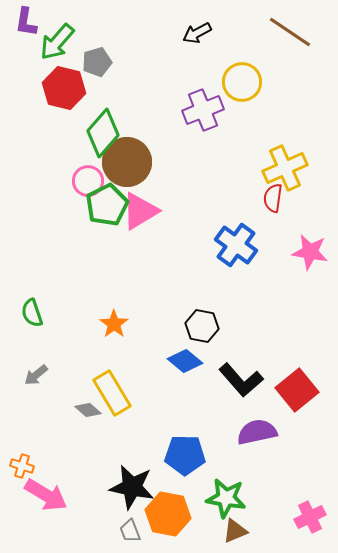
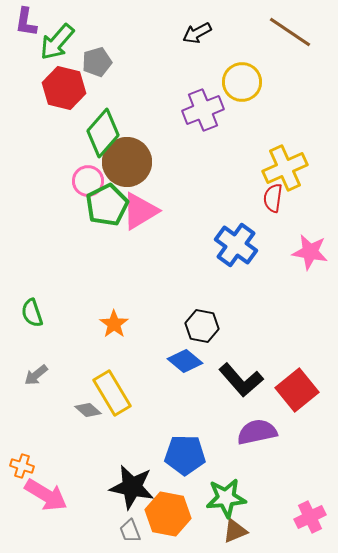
green star: rotated 15 degrees counterclockwise
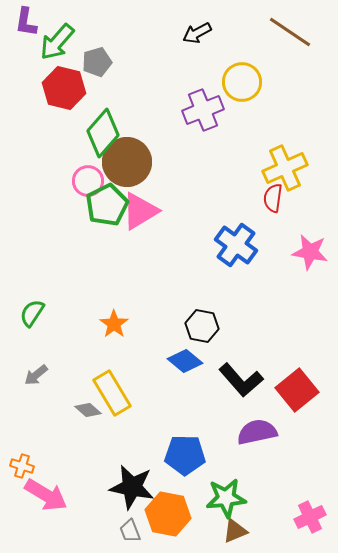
green semicircle: rotated 52 degrees clockwise
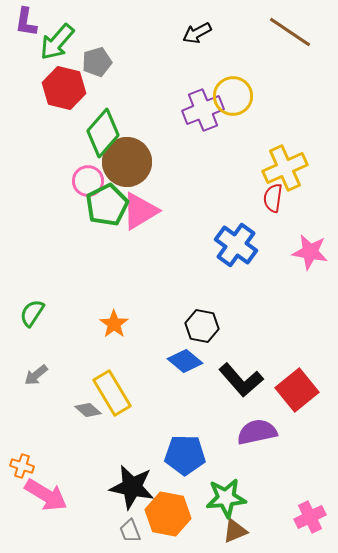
yellow circle: moved 9 px left, 14 px down
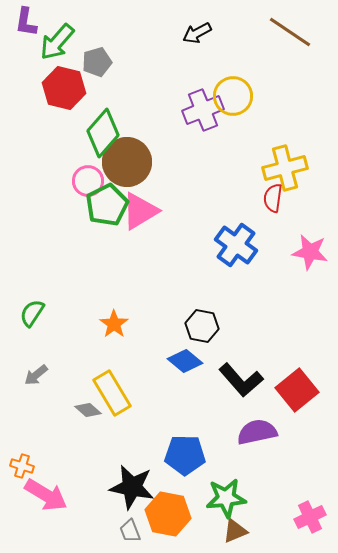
yellow cross: rotated 9 degrees clockwise
